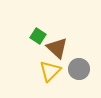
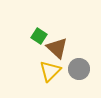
green square: moved 1 px right
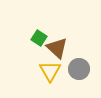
green square: moved 2 px down
yellow triangle: rotated 15 degrees counterclockwise
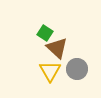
green square: moved 6 px right, 5 px up
gray circle: moved 2 px left
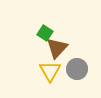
brown triangle: rotated 30 degrees clockwise
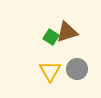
green square: moved 6 px right, 4 px down
brown triangle: moved 10 px right, 16 px up; rotated 30 degrees clockwise
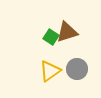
yellow triangle: rotated 25 degrees clockwise
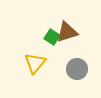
green square: moved 1 px right
yellow triangle: moved 15 px left, 8 px up; rotated 15 degrees counterclockwise
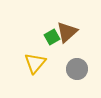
brown triangle: rotated 25 degrees counterclockwise
green square: rotated 28 degrees clockwise
